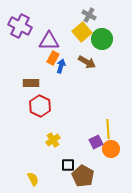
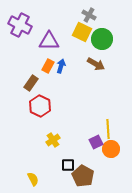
purple cross: moved 1 px up
yellow square: rotated 24 degrees counterclockwise
orange rectangle: moved 5 px left, 8 px down
brown arrow: moved 9 px right, 2 px down
brown rectangle: rotated 56 degrees counterclockwise
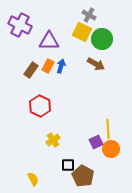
brown rectangle: moved 13 px up
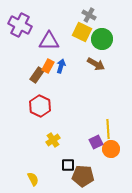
brown rectangle: moved 6 px right, 5 px down
brown pentagon: rotated 25 degrees counterclockwise
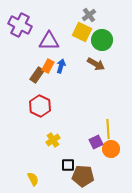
gray cross: rotated 24 degrees clockwise
green circle: moved 1 px down
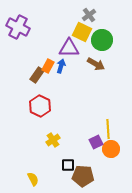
purple cross: moved 2 px left, 2 px down
purple triangle: moved 20 px right, 7 px down
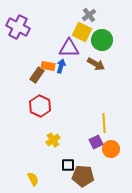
orange rectangle: rotated 72 degrees clockwise
yellow line: moved 4 px left, 6 px up
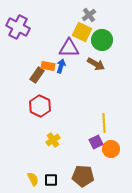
black square: moved 17 px left, 15 px down
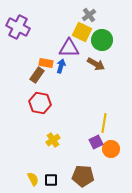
orange rectangle: moved 2 px left, 3 px up
red hexagon: moved 3 px up; rotated 15 degrees counterclockwise
yellow line: rotated 12 degrees clockwise
